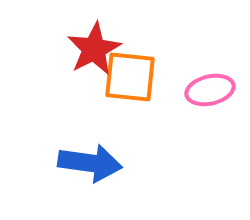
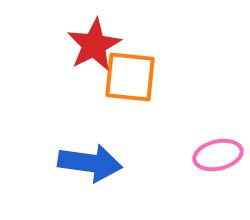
red star: moved 4 px up
pink ellipse: moved 8 px right, 65 px down
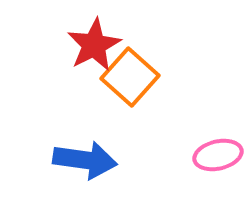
orange square: rotated 36 degrees clockwise
blue arrow: moved 5 px left, 3 px up
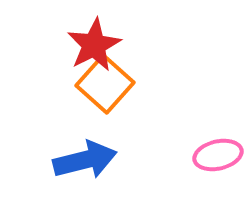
orange square: moved 25 px left, 7 px down
blue arrow: rotated 22 degrees counterclockwise
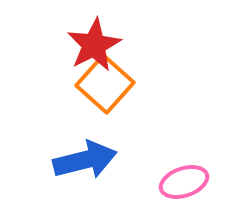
pink ellipse: moved 34 px left, 27 px down; rotated 6 degrees counterclockwise
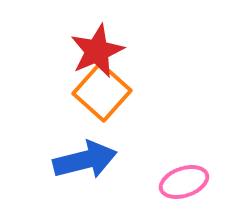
red star: moved 3 px right, 6 px down; rotated 4 degrees clockwise
orange square: moved 3 px left, 8 px down
